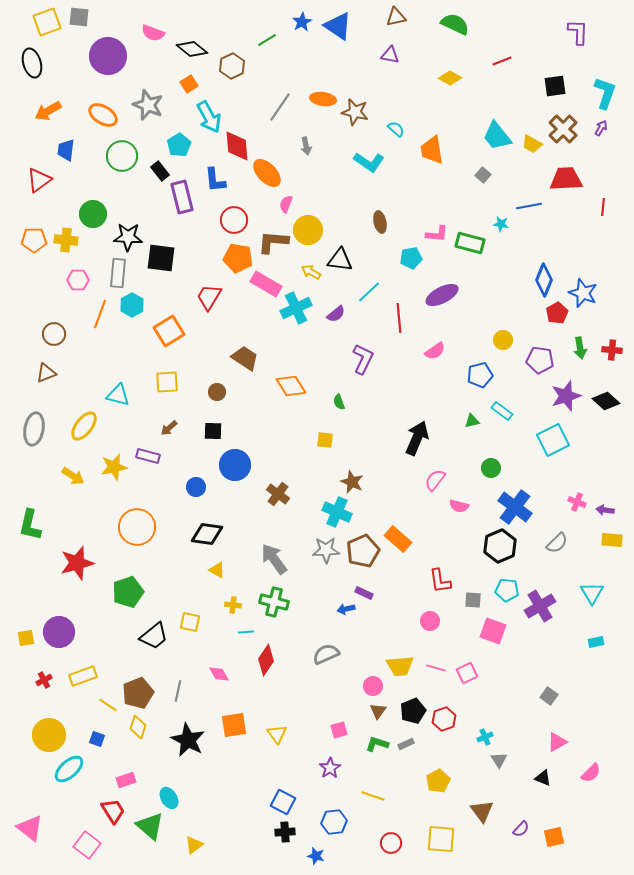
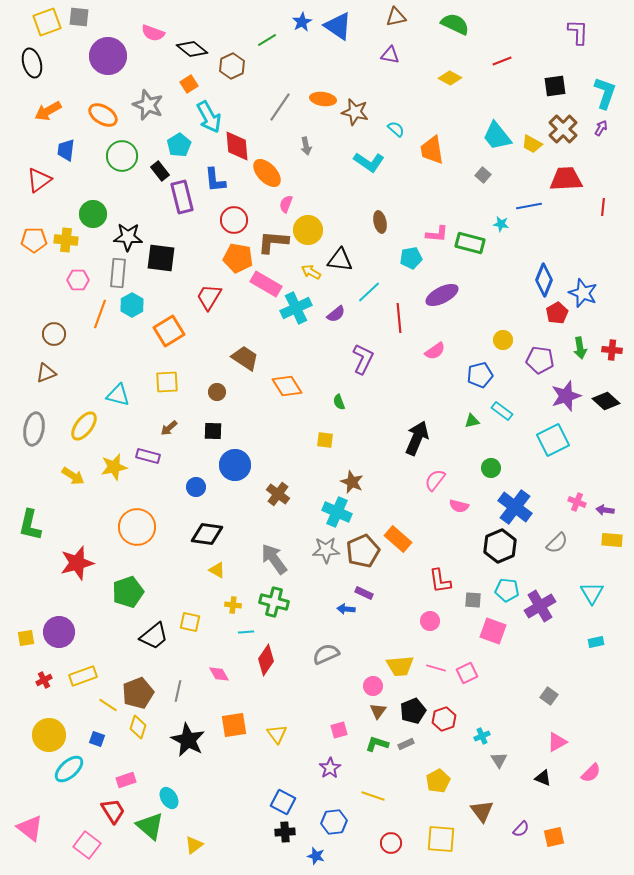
orange diamond at (291, 386): moved 4 px left
blue arrow at (346, 609): rotated 18 degrees clockwise
cyan cross at (485, 737): moved 3 px left, 1 px up
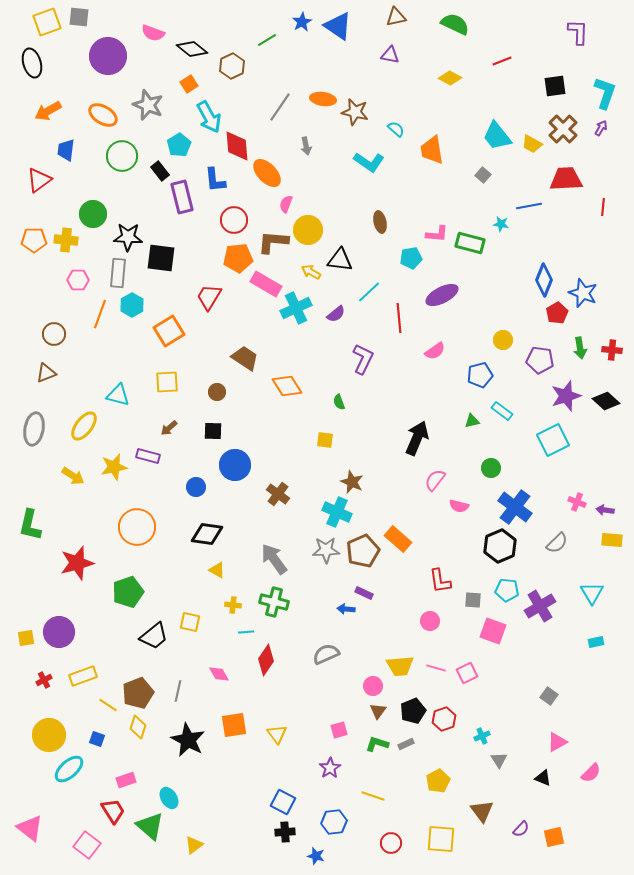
orange pentagon at (238, 258): rotated 16 degrees counterclockwise
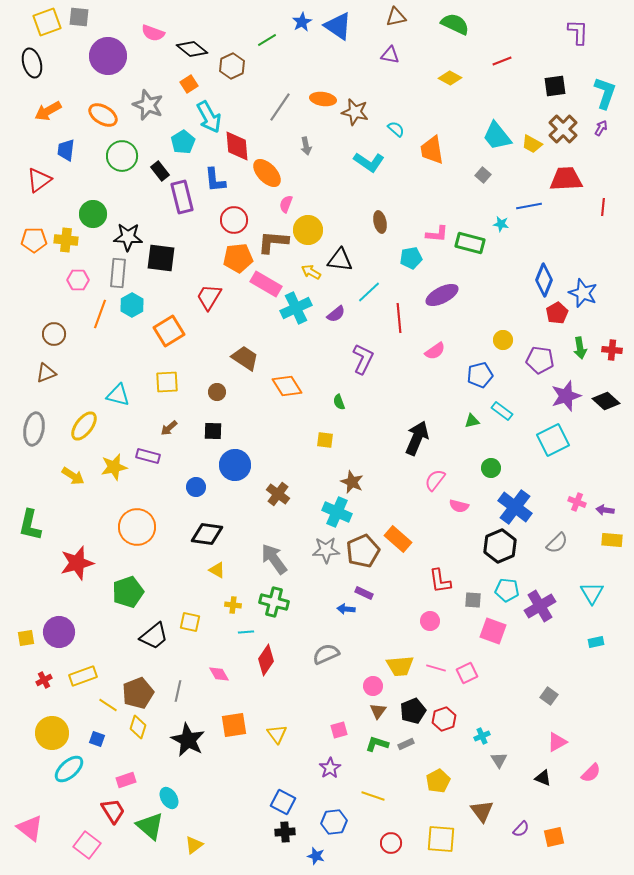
cyan pentagon at (179, 145): moved 4 px right, 3 px up
yellow circle at (49, 735): moved 3 px right, 2 px up
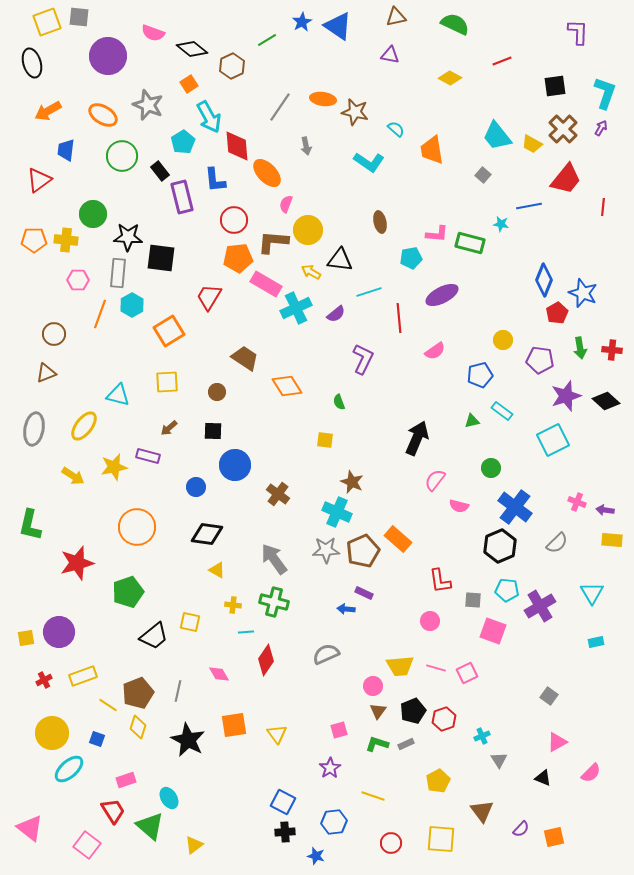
red trapezoid at (566, 179): rotated 132 degrees clockwise
cyan line at (369, 292): rotated 25 degrees clockwise
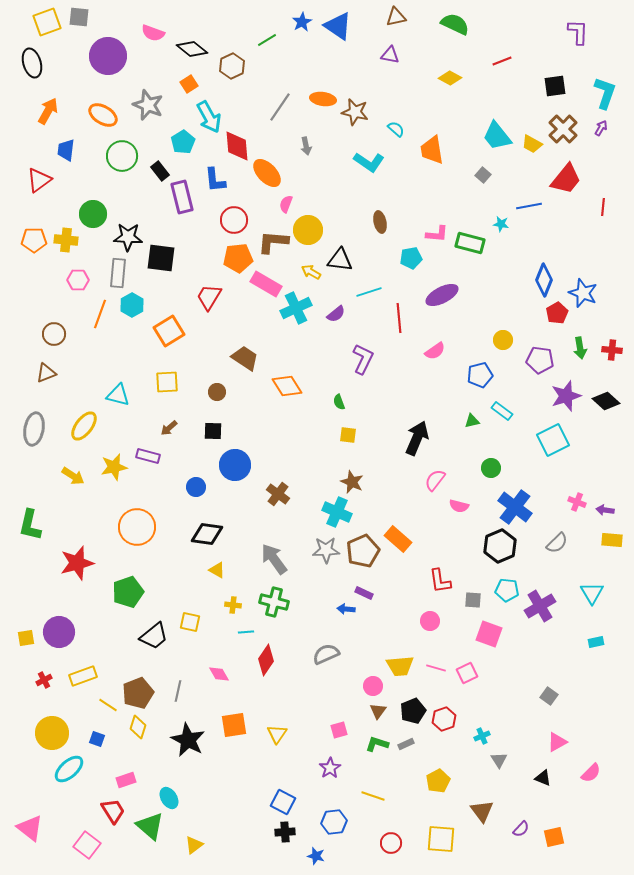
orange arrow at (48, 111): rotated 148 degrees clockwise
yellow square at (325, 440): moved 23 px right, 5 px up
pink square at (493, 631): moved 4 px left, 3 px down
yellow triangle at (277, 734): rotated 10 degrees clockwise
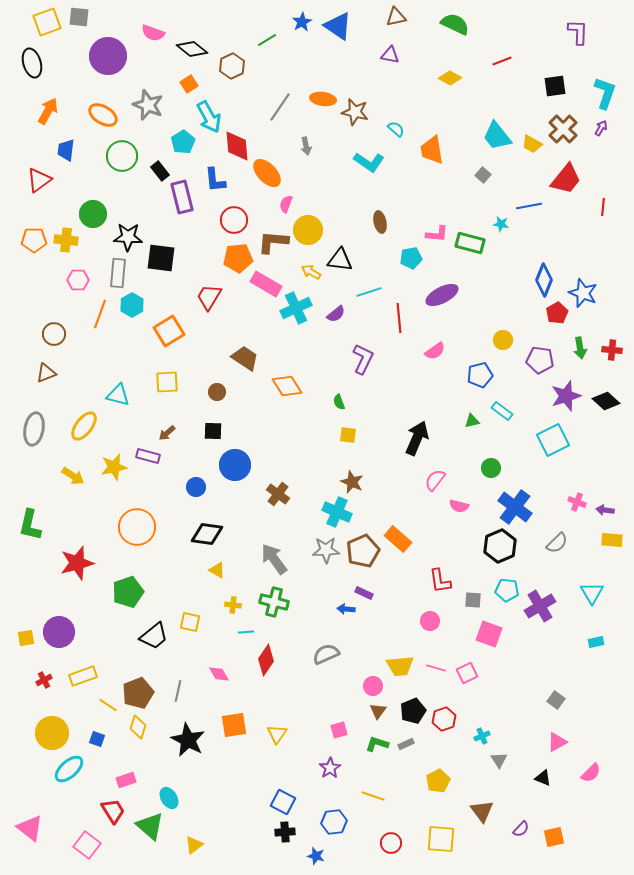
brown arrow at (169, 428): moved 2 px left, 5 px down
gray square at (549, 696): moved 7 px right, 4 px down
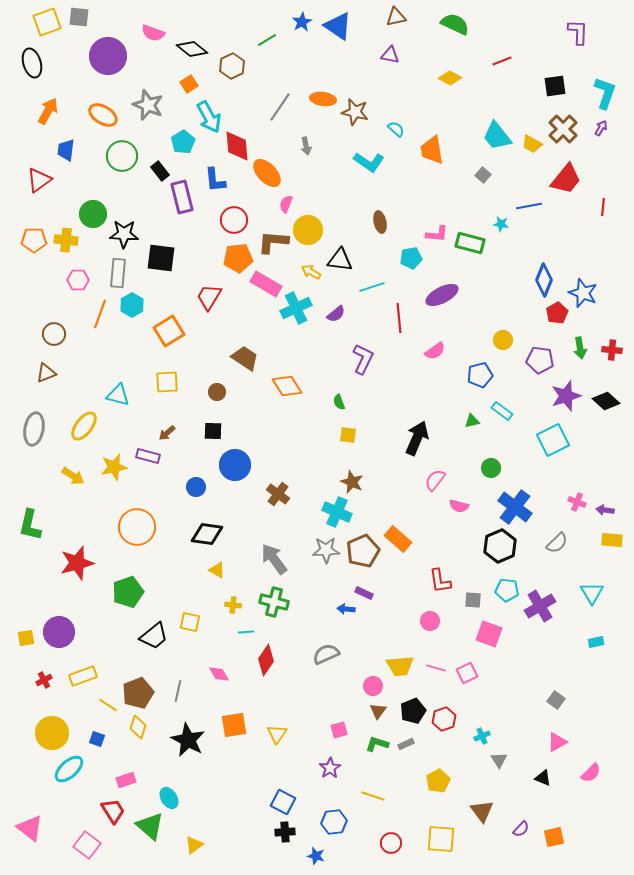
black star at (128, 237): moved 4 px left, 3 px up
cyan line at (369, 292): moved 3 px right, 5 px up
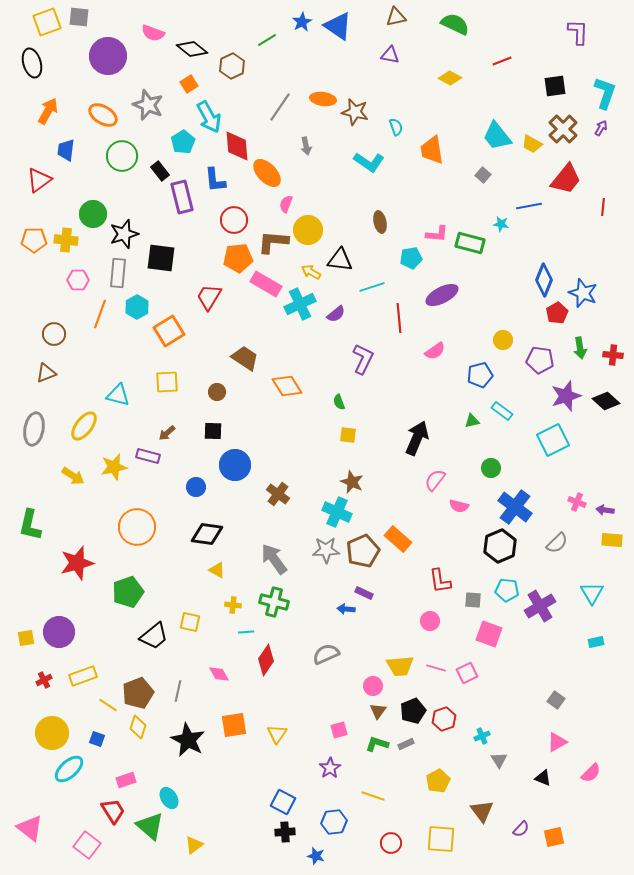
cyan semicircle at (396, 129): moved 2 px up; rotated 30 degrees clockwise
black star at (124, 234): rotated 20 degrees counterclockwise
cyan hexagon at (132, 305): moved 5 px right, 2 px down
cyan cross at (296, 308): moved 4 px right, 4 px up
red cross at (612, 350): moved 1 px right, 5 px down
